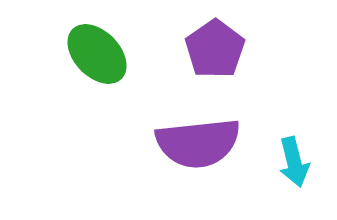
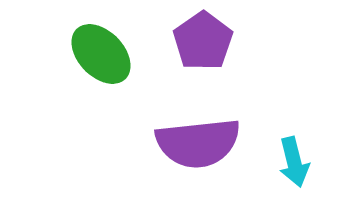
purple pentagon: moved 12 px left, 8 px up
green ellipse: moved 4 px right
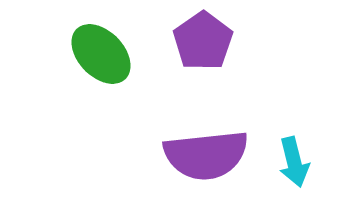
purple semicircle: moved 8 px right, 12 px down
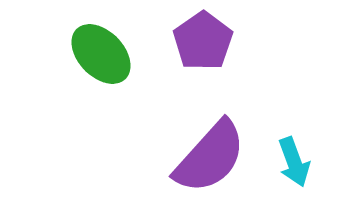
purple semicircle: moved 4 px right, 2 px down; rotated 42 degrees counterclockwise
cyan arrow: rotated 6 degrees counterclockwise
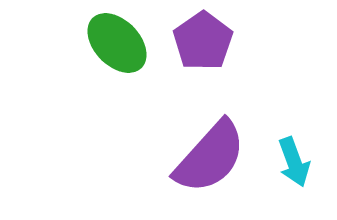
green ellipse: moved 16 px right, 11 px up
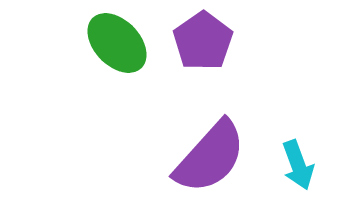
cyan arrow: moved 4 px right, 3 px down
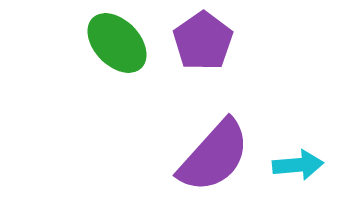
purple semicircle: moved 4 px right, 1 px up
cyan arrow: rotated 75 degrees counterclockwise
